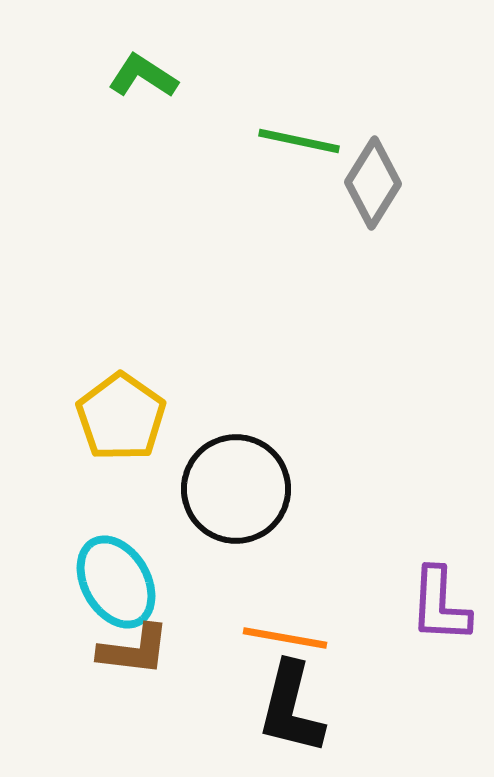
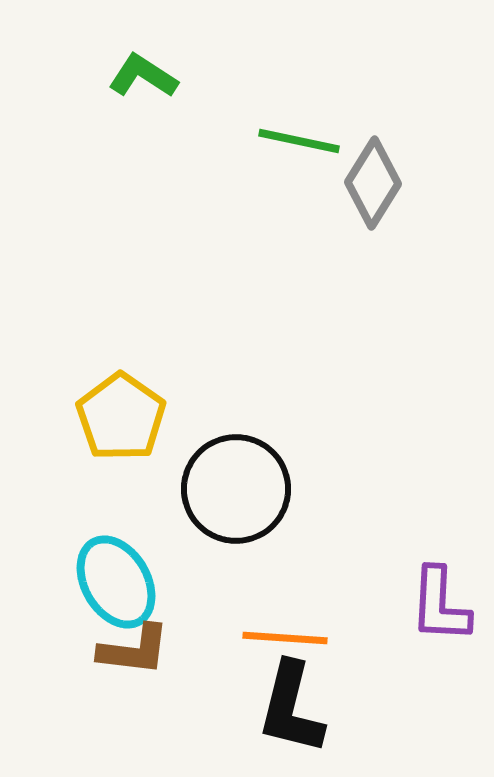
orange line: rotated 6 degrees counterclockwise
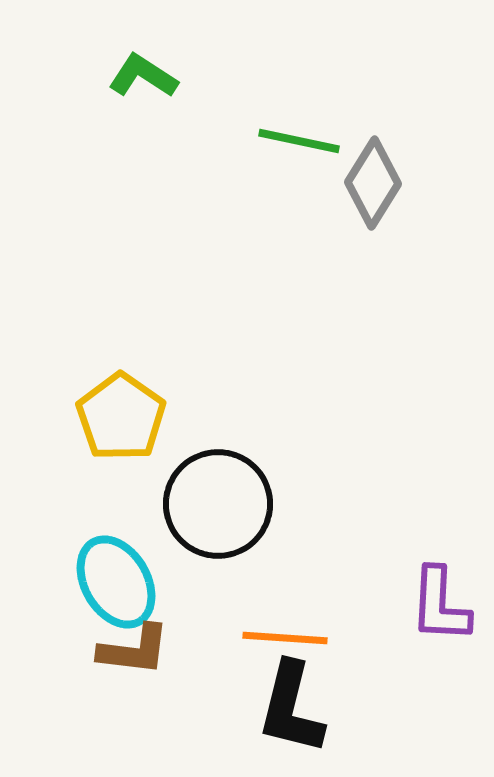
black circle: moved 18 px left, 15 px down
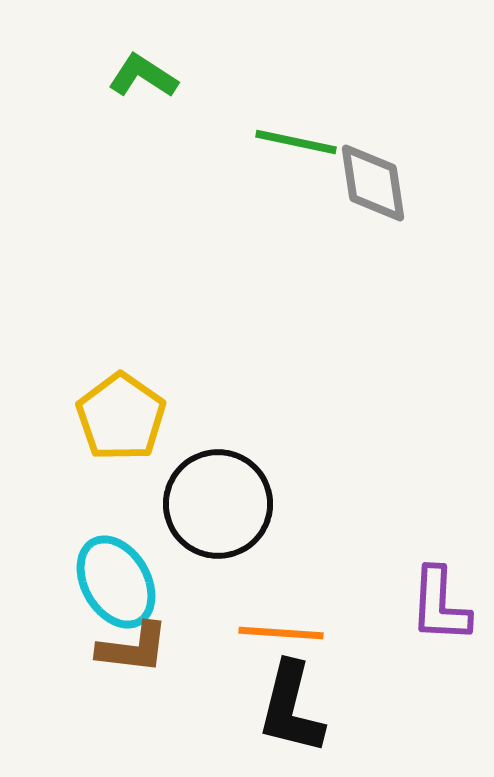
green line: moved 3 px left, 1 px down
gray diamond: rotated 40 degrees counterclockwise
orange line: moved 4 px left, 5 px up
brown L-shape: moved 1 px left, 2 px up
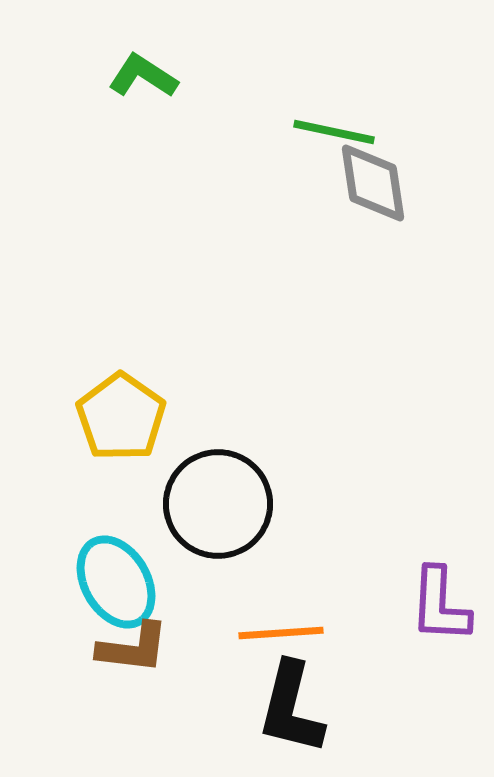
green line: moved 38 px right, 10 px up
orange line: rotated 8 degrees counterclockwise
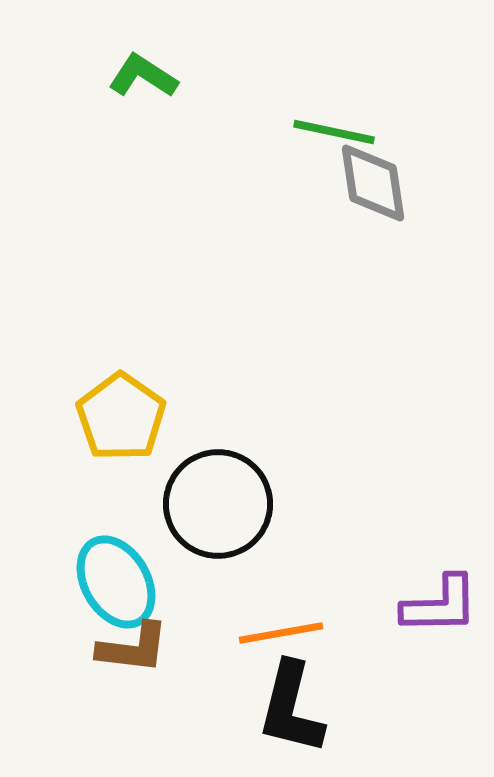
purple L-shape: rotated 94 degrees counterclockwise
orange line: rotated 6 degrees counterclockwise
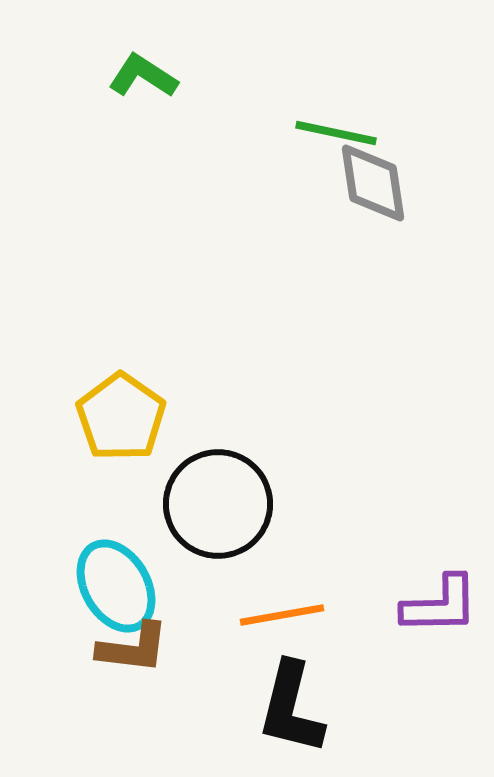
green line: moved 2 px right, 1 px down
cyan ellipse: moved 4 px down
orange line: moved 1 px right, 18 px up
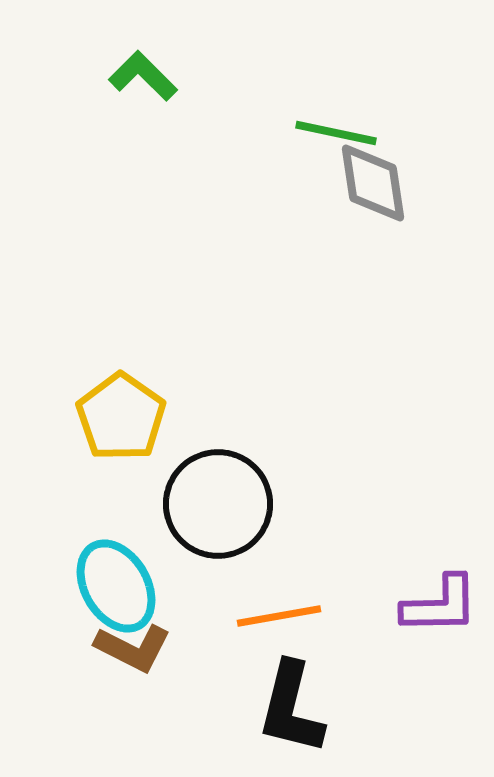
green L-shape: rotated 12 degrees clockwise
orange line: moved 3 px left, 1 px down
brown L-shape: rotated 20 degrees clockwise
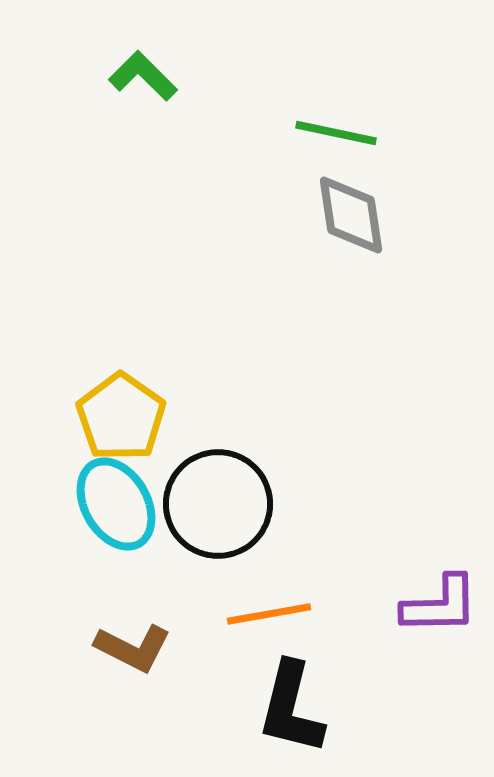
gray diamond: moved 22 px left, 32 px down
cyan ellipse: moved 82 px up
orange line: moved 10 px left, 2 px up
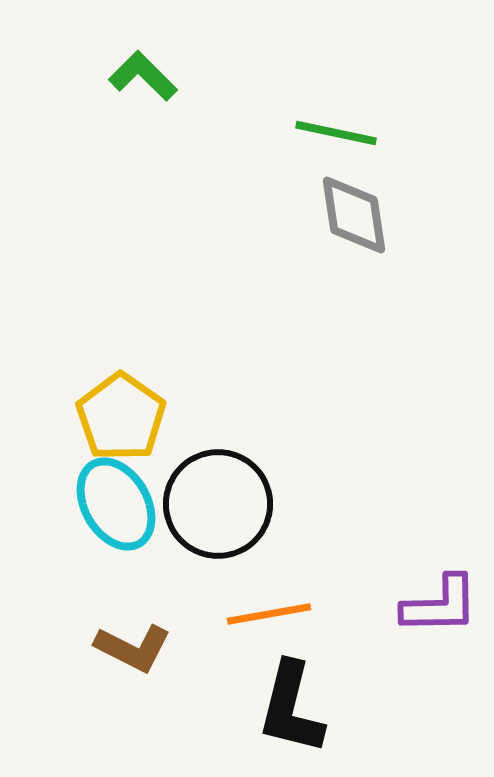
gray diamond: moved 3 px right
